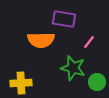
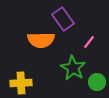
purple rectangle: moved 1 px left; rotated 45 degrees clockwise
green star: rotated 15 degrees clockwise
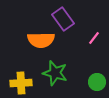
pink line: moved 5 px right, 4 px up
green star: moved 18 px left, 5 px down; rotated 15 degrees counterclockwise
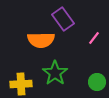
green star: rotated 20 degrees clockwise
yellow cross: moved 1 px down
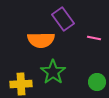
pink line: rotated 64 degrees clockwise
green star: moved 2 px left, 1 px up
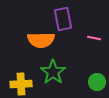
purple rectangle: rotated 25 degrees clockwise
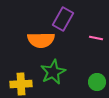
purple rectangle: rotated 40 degrees clockwise
pink line: moved 2 px right
green star: rotated 10 degrees clockwise
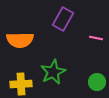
orange semicircle: moved 21 px left
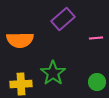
purple rectangle: rotated 20 degrees clockwise
pink line: rotated 16 degrees counterclockwise
green star: moved 1 px down; rotated 10 degrees counterclockwise
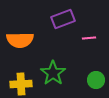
purple rectangle: rotated 20 degrees clockwise
pink line: moved 7 px left
green circle: moved 1 px left, 2 px up
